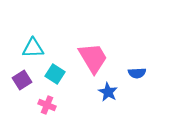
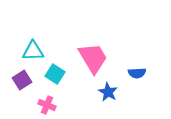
cyan triangle: moved 3 px down
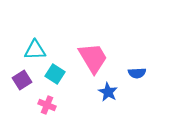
cyan triangle: moved 2 px right, 1 px up
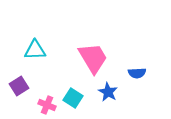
cyan square: moved 18 px right, 24 px down
purple square: moved 3 px left, 6 px down
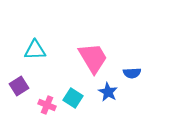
blue semicircle: moved 5 px left
